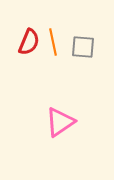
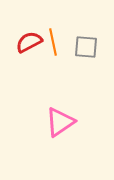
red semicircle: rotated 140 degrees counterclockwise
gray square: moved 3 px right
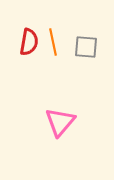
red semicircle: rotated 128 degrees clockwise
pink triangle: rotated 16 degrees counterclockwise
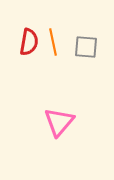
pink triangle: moved 1 px left
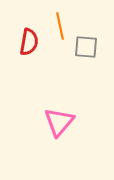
orange line: moved 7 px right, 16 px up
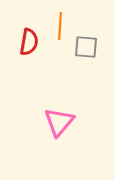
orange line: rotated 16 degrees clockwise
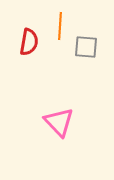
pink triangle: rotated 24 degrees counterclockwise
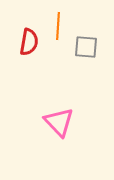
orange line: moved 2 px left
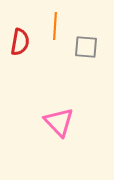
orange line: moved 3 px left
red semicircle: moved 9 px left
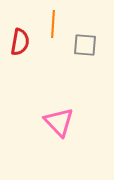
orange line: moved 2 px left, 2 px up
gray square: moved 1 px left, 2 px up
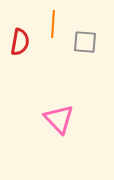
gray square: moved 3 px up
pink triangle: moved 3 px up
